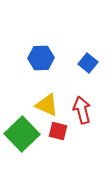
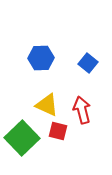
green square: moved 4 px down
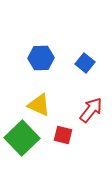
blue square: moved 3 px left
yellow triangle: moved 8 px left
red arrow: moved 9 px right; rotated 52 degrees clockwise
red square: moved 5 px right, 4 px down
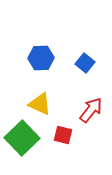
yellow triangle: moved 1 px right, 1 px up
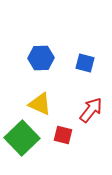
blue square: rotated 24 degrees counterclockwise
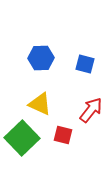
blue square: moved 1 px down
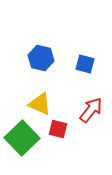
blue hexagon: rotated 15 degrees clockwise
red square: moved 5 px left, 6 px up
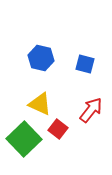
red square: rotated 24 degrees clockwise
green square: moved 2 px right, 1 px down
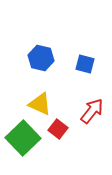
red arrow: moved 1 px right, 1 px down
green square: moved 1 px left, 1 px up
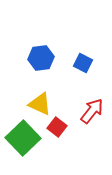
blue hexagon: rotated 20 degrees counterclockwise
blue square: moved 2 px left, 1 px up; rotated 12 degrees clockwise
red square: moved 1 px left, 2 px up
